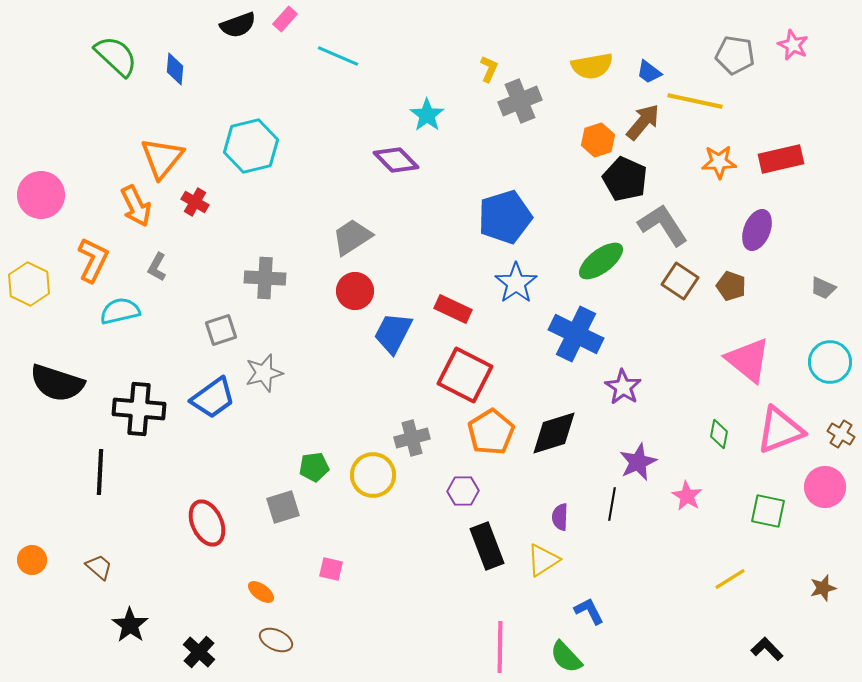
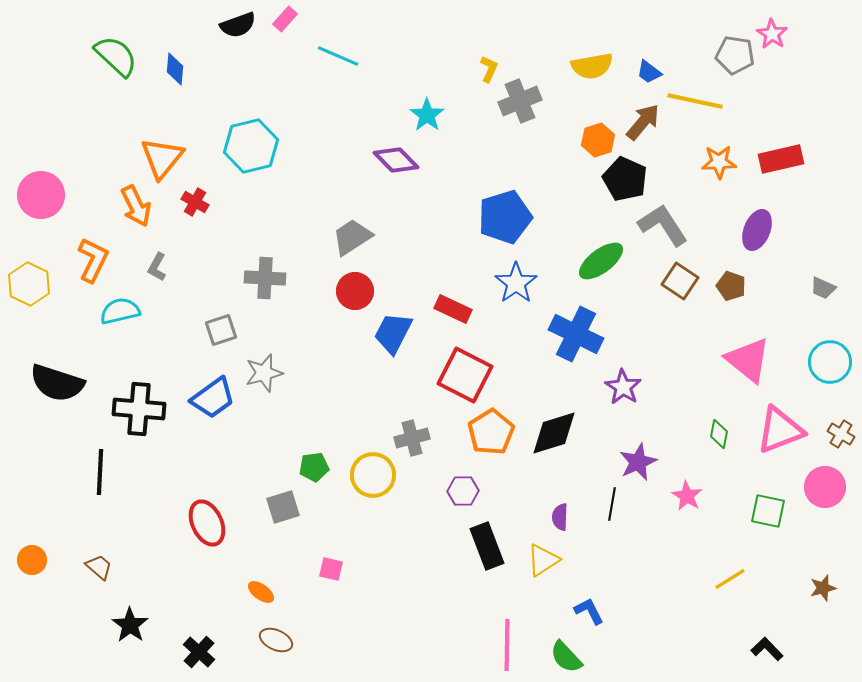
pink star at (793, 45): moved 21 px left, 11 px up; rotated 8 degrees clockwise
pink line at (500, 647): moved 7 px right, 2 px up
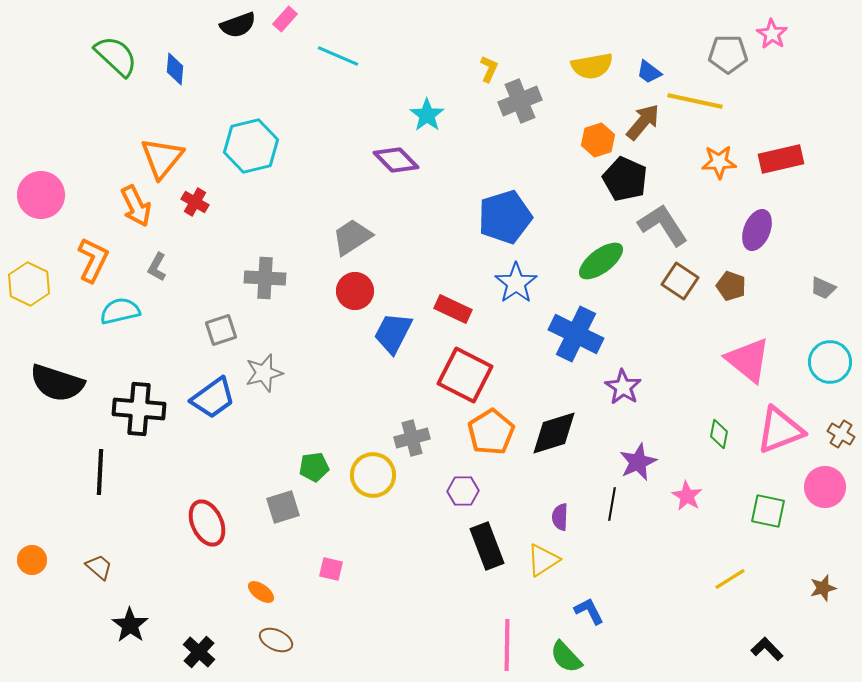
gray pentagon at (735, 55): moved 7 px left, 1 px up; rotated 9 degrees counterclockwise
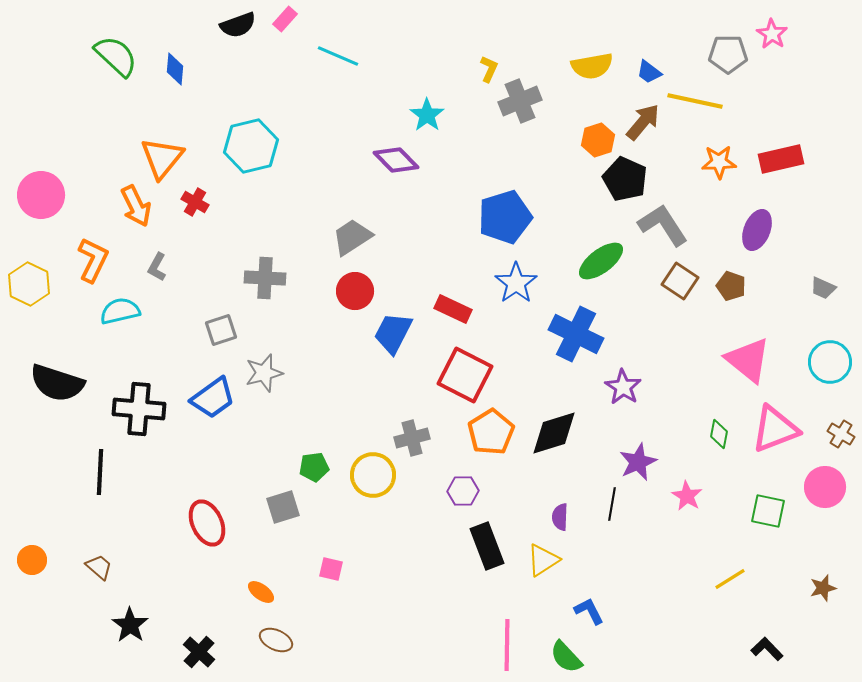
pink triangle at (780, 430): moved 5 px left, 1 px up
